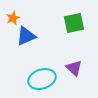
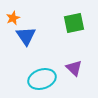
blue triangle: rotated 40 degrees counterclockwise
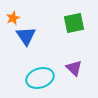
cyan ellipse: moved 2 px left, 1 px up
